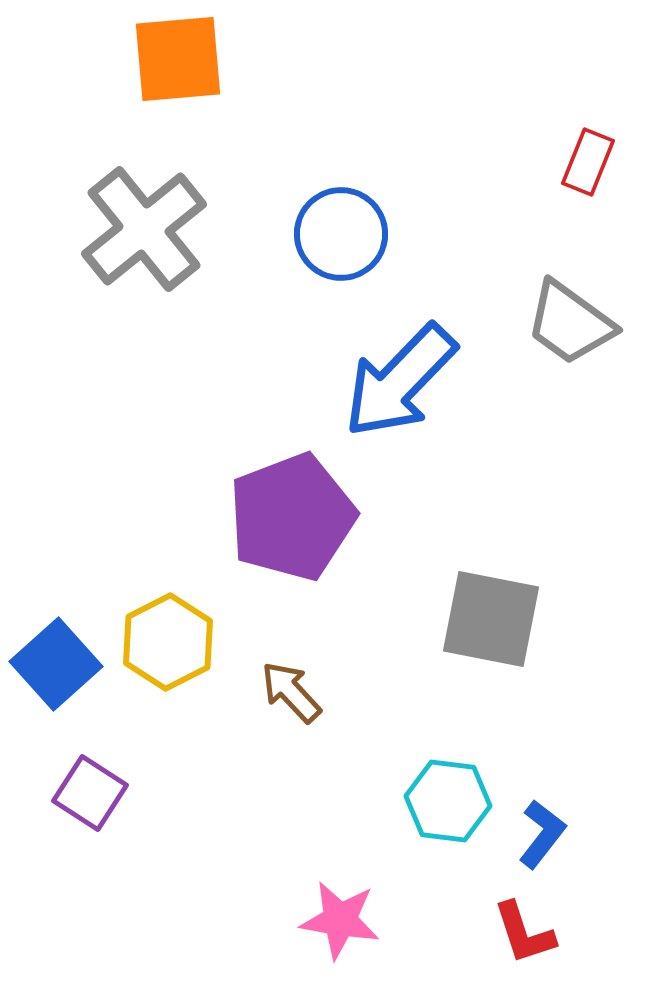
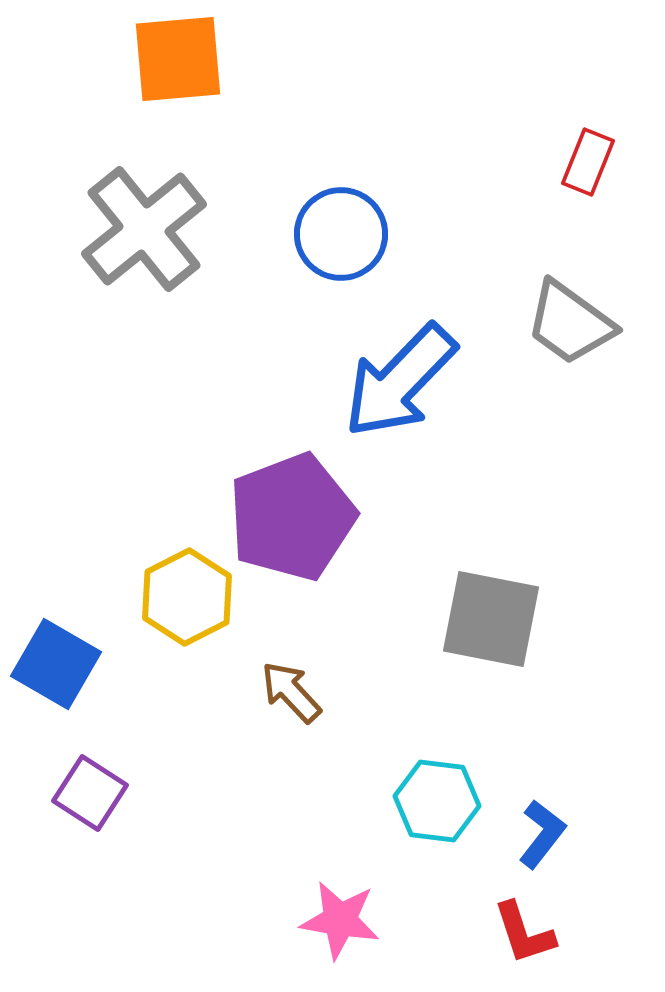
yellow hexagon: moved 19 px right, 45 px up
blue square: rotated 18 degrees counterclockwise
cyan hexagon: moved 11 px left
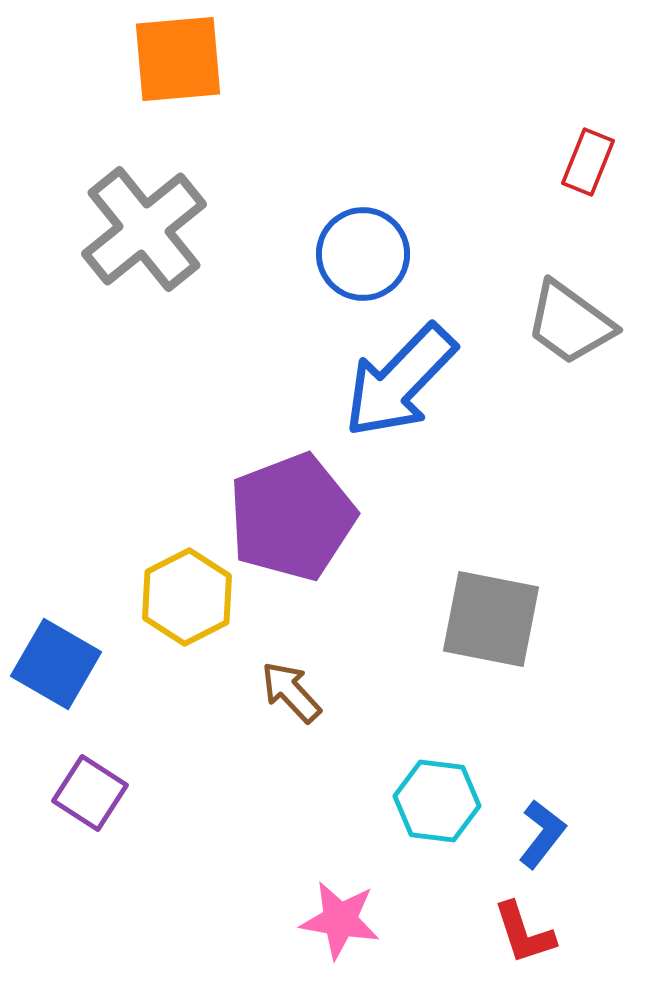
blue circle: moved 22 px right, 20 px down
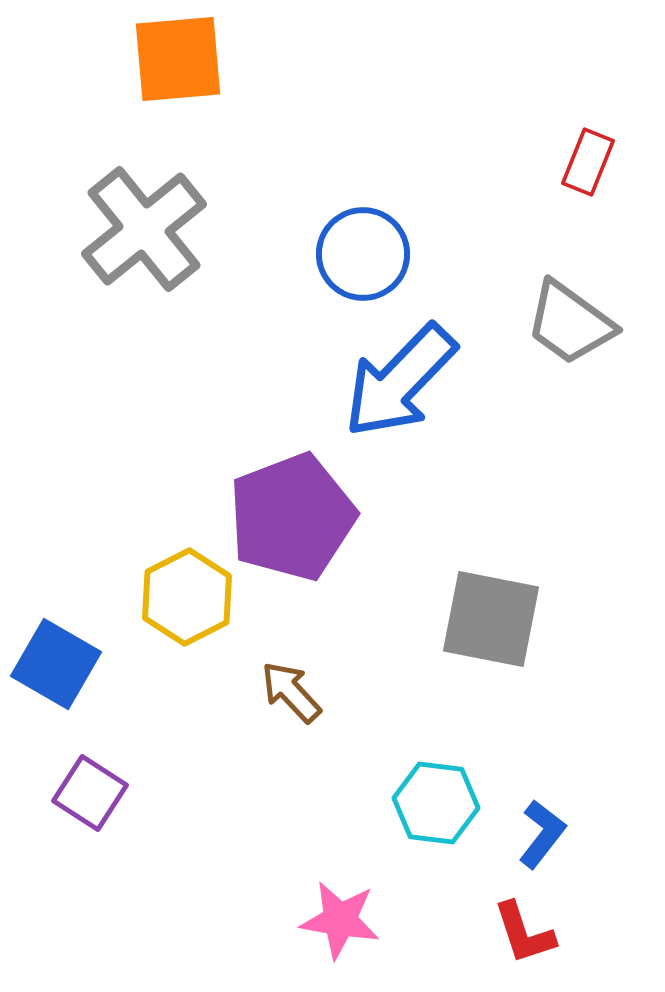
cyan hexagon: moved 1 px left, 2 px down
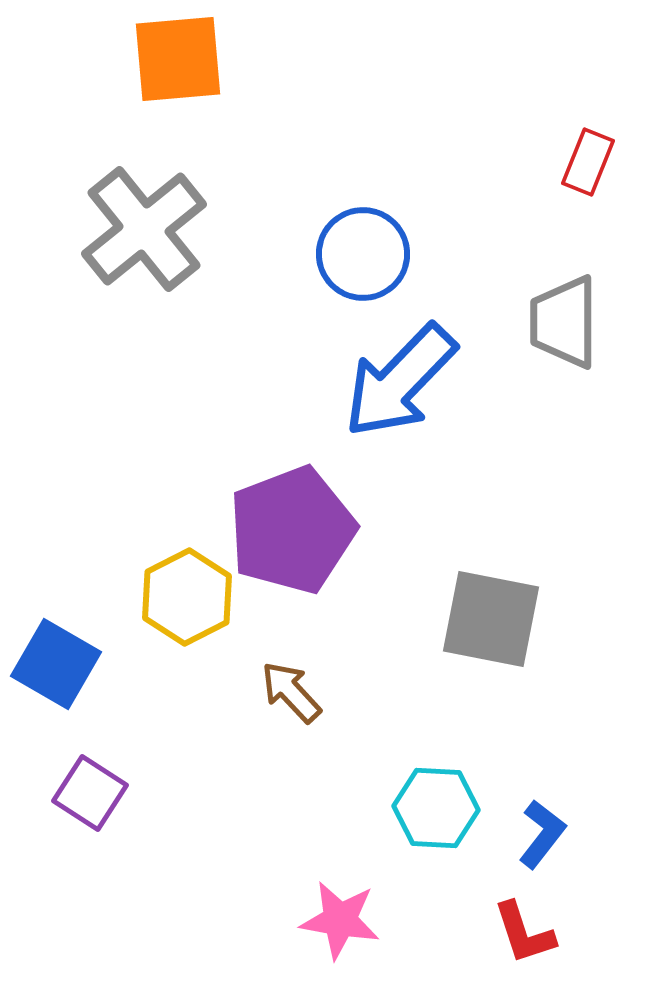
gray trapezoid: moved 6 px left, 1 px up; rotated 54 degrees clockwise
purple pentagon: moved 13 px down
cyan hexagon: moved 5 px down; rotated 4 degrees counterclockwise
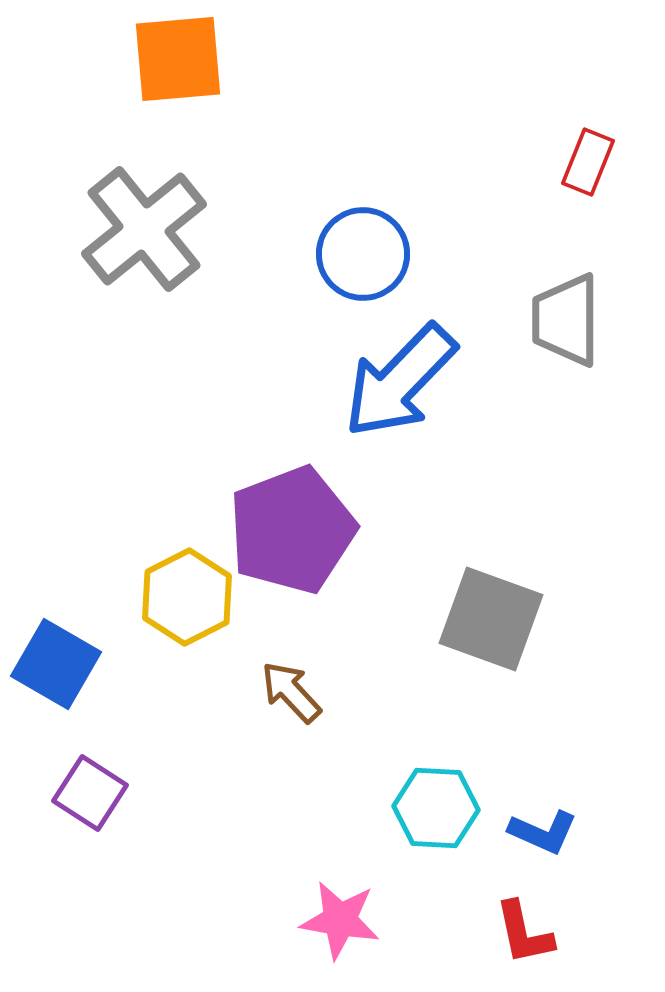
gray trapezoid: moved 2 px right, 2 px up
gray square: rotated 9 degrees clockwise
blue L-shape: moved 1 px right, 2 px up; rotated 76 degrees clockwise
red L-shape: rotated 6 degrees clockwise
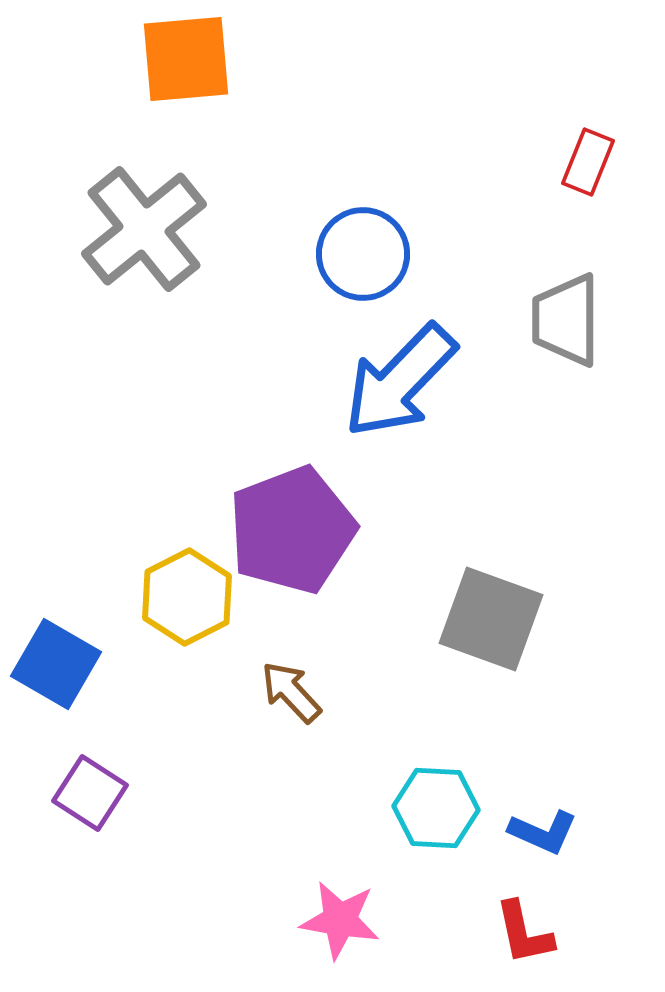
orange square: moved 8 px right
